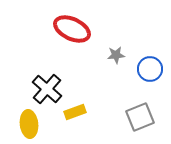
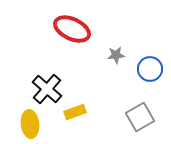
gray square: rotated 8 degrees counterclockwise
yellow ellipse: moved 1 px right
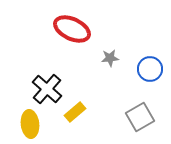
gray star: moved 6 px left, 3 px down
yellow rectangle: rotated 20 degrees counterclockwise
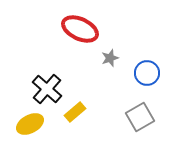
red ellipse: moved 8 px right
gray star: rotated 12 degrees counterclockwise
blue circle: moved 3 px left, 4 px down
yellow ellipse: rotated 68 degrees clockwise
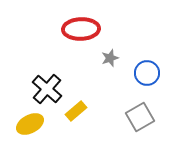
red ellipse: moved 1 px right; rotated 27 degrees counterclockwise
yellow rectangle: moved 1 px right, 1 px up
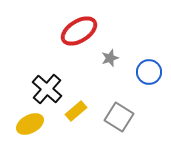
red ellipse: moved 2 px left, 2 px down; rotated 30 degrees counterclockwise
blue circle: moved 2 px right, 1 px up
gray square: moved 21 px left; rotated 28 degrees counterclockwise
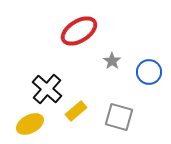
gray star: moved 2 px right, 3 px down; rotated 18 degrees counterclockwise
gray square: rotated 16 degrees counterclockwise
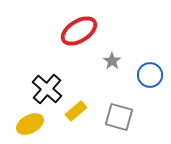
blue circle: moved 1 px right, 3 px down
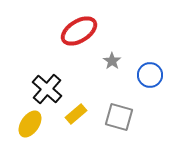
yellow rectangle: moved 3 px down
yellow ellipse: rotated 28 degrees counterclockwise
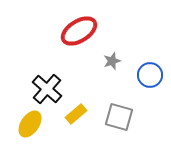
gray star: rotated 18 degrees clockwise
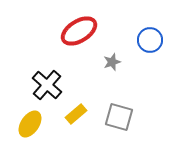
gray star: moved 1 px down
blue circle: moved 35 px up
black cross: moved 4 px up
